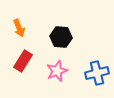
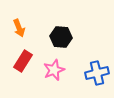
pink star: moved 3 px left, 1 px up
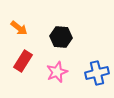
orange arrow: rotated 30 degrees counterclockwise
pink star: moved 3 px right, 2 px down
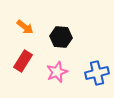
orange arrow: moved 6 px right, 1 px up
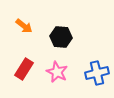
orange arrow: moved 1 px left, 1 px up
red rectangle: moved 1 px right, 8 px down
pink star: rotated 25 degrees counterclockwise
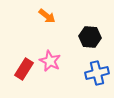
orange arrow: moved 23 px right, 10 px up
black hexagon: moved 29 px right
pink star: moved 7 px left, 11 px up
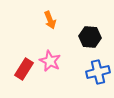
orange arrow: moved 3 px right, 4 px down; rotated 30 degrees clockwise
blue cross: moved 1 px right, 1 px up
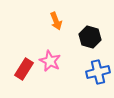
orange arrow: moved 6 px right, 1 px down
black hexagon: rotated 10 degrees clockwise
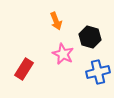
pink star: moved 13 px right, 7 px up
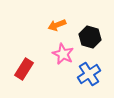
orange arrow: moved 1 px right, 4 px down; rotated 90 degrees clockwise
blue cross: moved 9 px left, 2 px down; rotated 20 degrees counterclockwise
